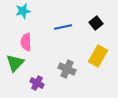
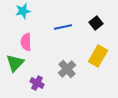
gray cross: rotated 24 degrees clockwise
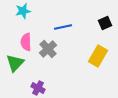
black square: moved 9 px right; rotated 16 degrees clockwise
gray cross: moved 19 px left, 20 px up
purple cross: moved 1 px right, 5 px down
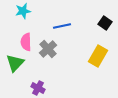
black square: rotated 32 degrees counterclockwise
blue line: moved 1 px left, 1 px up
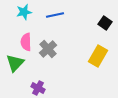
cyan star: moved 1 px right, 1 px down
blue line: moved 7 px left, 11 px up
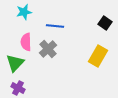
blue line: moved 11 px down; rotated 18 degrees clockwise
purple cross: moved 20 px left
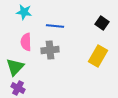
cyan star: rotated 21 degrees clockwise
black square: moved 3 px left
gray cross: moved 2 px right, 1 px down; rotated 36 degrees clockwise
green triangle: moved 4 px down
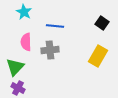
cyan star: rotated 21 degrees clockwise
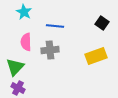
yellow rectangle: moved 2 px left; rotated 40 degrees clockwise
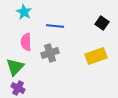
gray cross: moved 3 px down; rotated 12 degrees counterclockwise
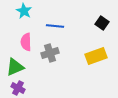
cyan star: moved 1 px up
green triangle: rotated 24 degrees clockwise
